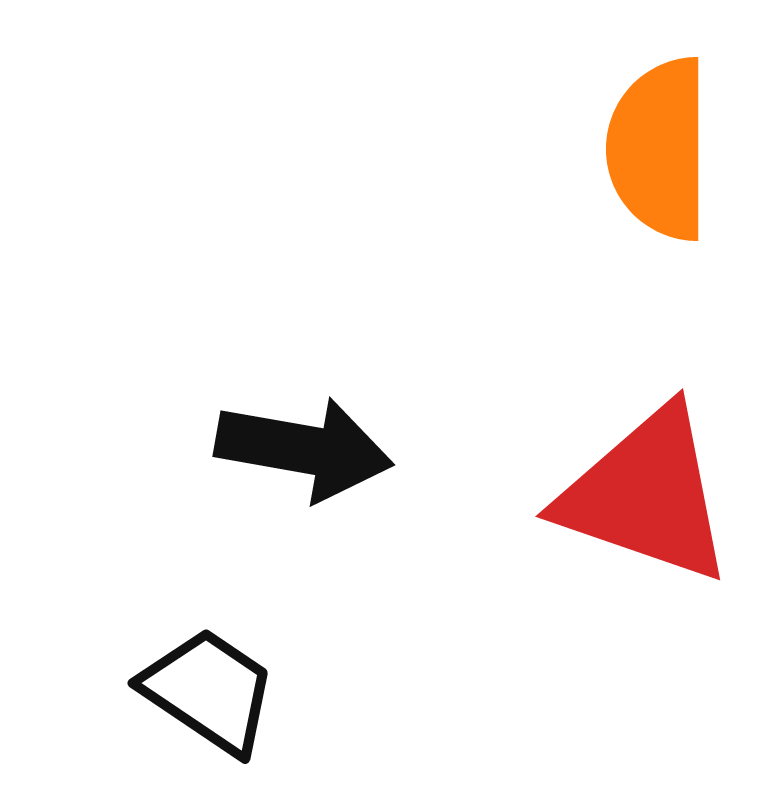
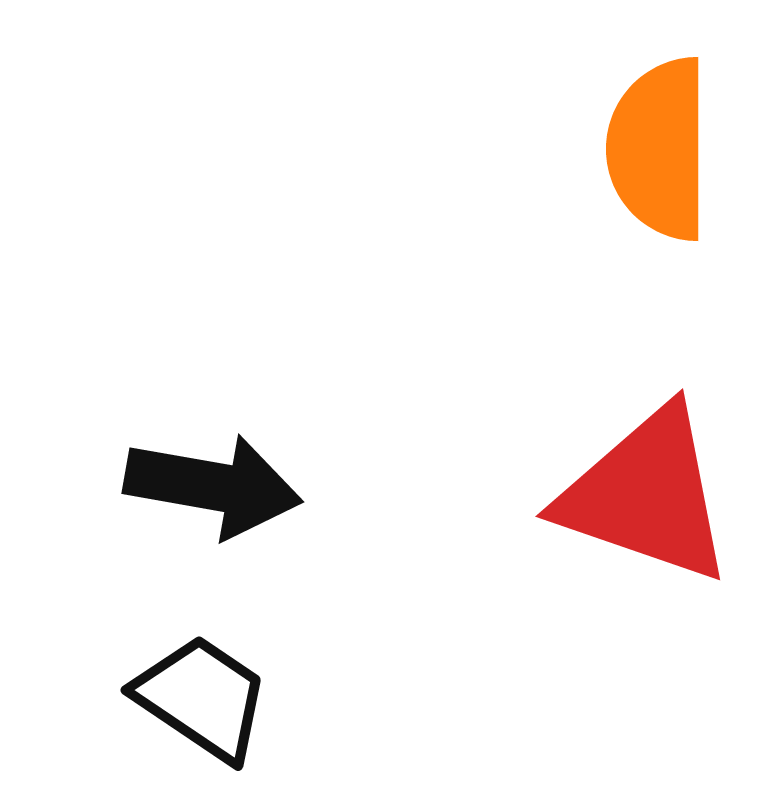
black arrow: moved 91 px left, 37 px down
black trapezoid: moved 7 px left, 7 px down
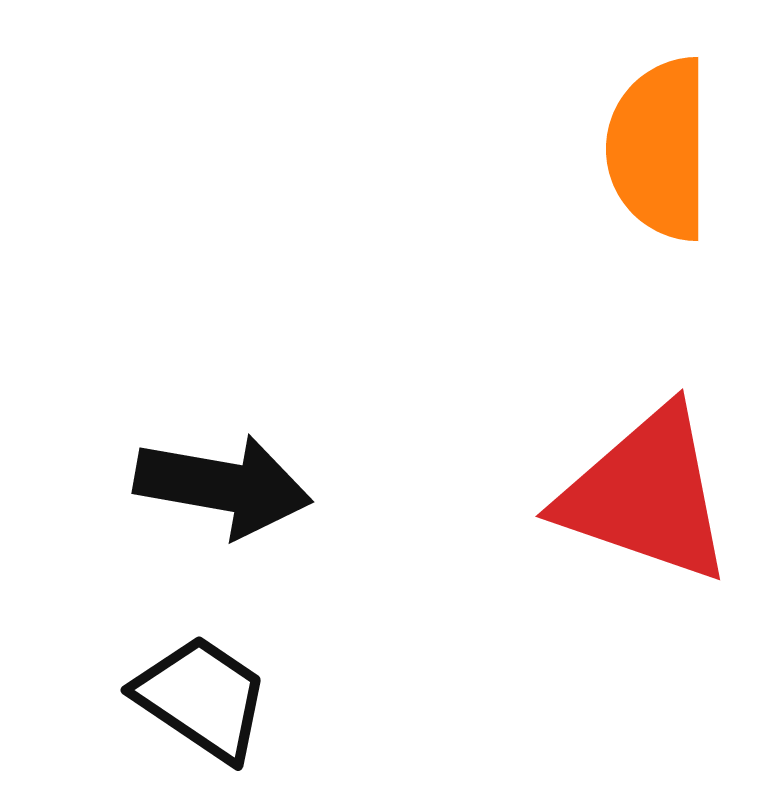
black arrow: moved 10 px right
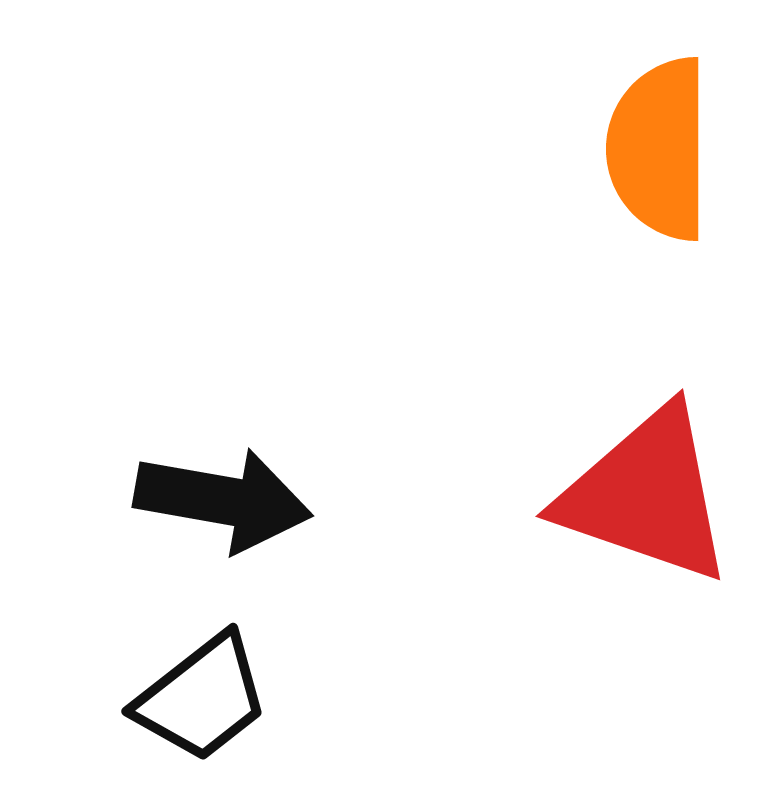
black arrow: moved 14 px down
black trapezoid: rotated 108 degrees clockwise
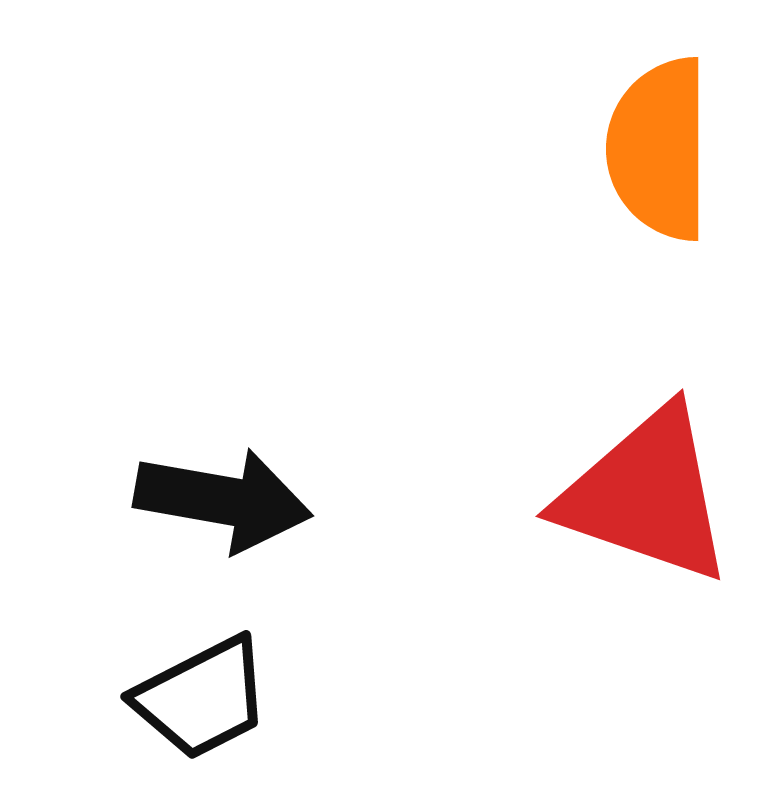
black trapezoid: rotated 11 degrees clockwise
